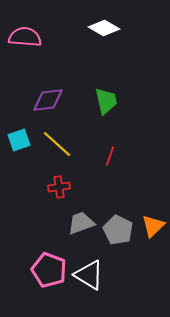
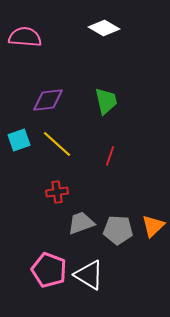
red cross: moved 2 px left, 5 px down
gray pentagon: rotated 24 degrees counterclockwise
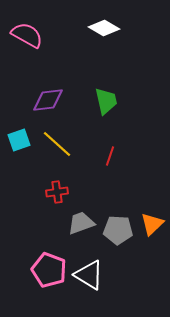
pink semicircle: moved 2 px right, 2 px up; rotated 24 degrees clockwise
orange triangle: moved 1 px left, 2 px up
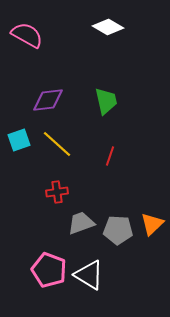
white diamond: moved 4 px right, 1 px up
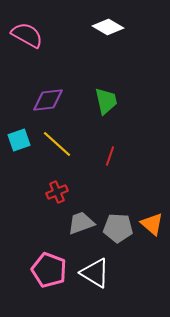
red cross: rotated 15 degrees counterclockwise
orange triangle: rotated 35 degrees counterclockwise
gray pentagon: moved 2 px up
white triangle: moved 6 px right, 2 px up
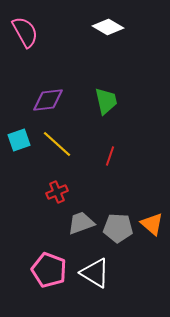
pink semicircle: moved 2 px left, 3 px up; rotated 32 degrees clockwise
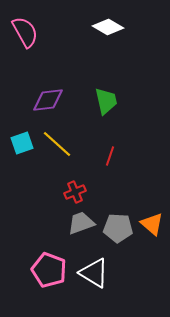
cyan square: moved 3 px right, 3 px down
red cross: moved 18 px right
white triangle: moved 1 px left
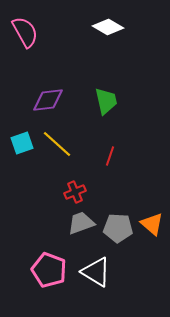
white triangle: moved 2 px right, 1 px up
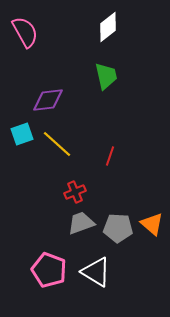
white diamond: rotated 68 degrees counterclockwise
green trapezoid: moved 25 px up
cyan square: moved 9 px up
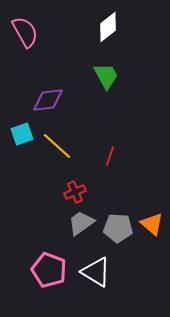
green trapezoid: rotated 16 degrees counterclockwise
yellow line: moved 2 px down
gray trapezoid: rotated 16 degrees counterclockwise
